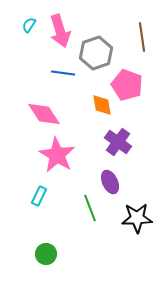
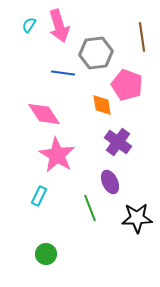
pink arrow: moved 1 px left, 5 px up
gray hexagon: rotated 12 degrees clockwise
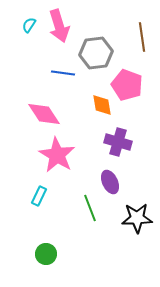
purple cross: rotated 20 degrees counterclockwise
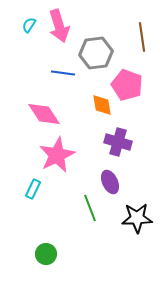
pink star: rotated 15 degrees clockwise
cyan rectangle: moved 6 px left, 7 px up
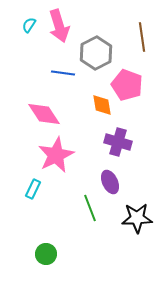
gray hexagon: rotated 20 degrees counterclockwise
pink star: moved 1 px left
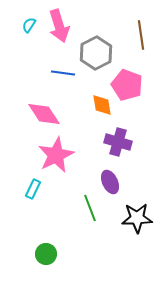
brown line: moved 1 px left, 2 px up
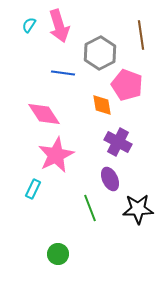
gray hexagon: moved 4 px right
purple cross: rotated 12 degrees clockwise
purple ellipse: moved 3 px up
black star: moved 1 px right, 9 px up
green circle: moved 12 px right
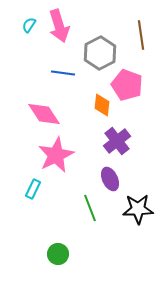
orange diamond: rotated 15 degrees clockwise
purple cross: moved 1 px left, 1 px up; rotated 24 degrees clockwise
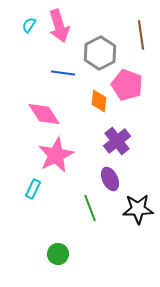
orange diamond: moved 3 px left, 4 px up
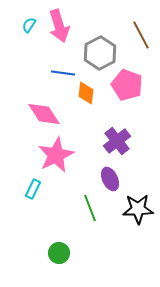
brown line: rotated 20 degrees counterclockwise
orange diamond: moved 13 px left, 8 px up
green circle: moved 1 px right, 1 px up
